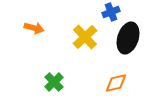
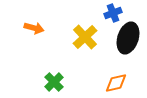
blue cross: moved 2 px right, 1 px down
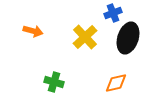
orange arrow: moved 1 px left, 3 px down
green cross: rotated 30 degrees counterclockwise
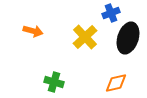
blue cross: moved 2 px left
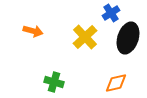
blue cross: rotated 12 degrees counterclockwise
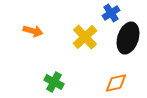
green cross: rotated 12 degrees clockwise
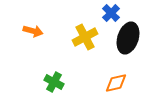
blue cross: rotated 12 degrees counterclockwise
yellow cross: rotated 15 degrees clockwise
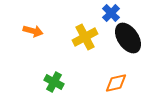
black ellipse: rotated 52 degrees counterclockwise
